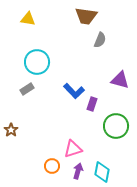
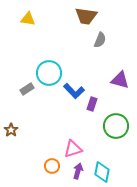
cyan circle: moved 12 px right, 11 px down
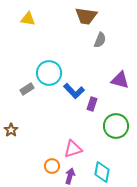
purple arrow: moved 8 px left, 5 px down
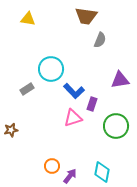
cyan circle: moved 2 px right, 4 px up
purple triangle: rotated 24 degrees counterclockwise
brown star: rotated 24 degrees clockwise
pink triangle: moved 31 px up
purple arrow: rotated 21 degrees clockwise
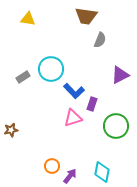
purple triangle: moved 5 px up; rotated 18 degrees counterclockwise
gray rectangle: moved 4 px left, 12 px up
